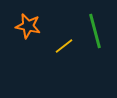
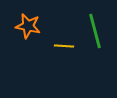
yellow line: rotated 42 degrees clockwise
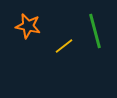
yellow line: rotated 42 degrees counterclockwise
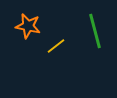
yellow line: moved 8 px left
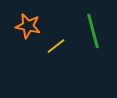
green line: moved 2 px left
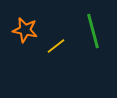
orange star: moved 3 px left, 4 px down
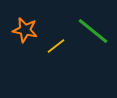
green line: rotated 36 degrees counterclockwise
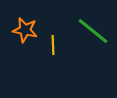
yellow line: moved 3 px left, 1 px up; rotated 54 degrees counterclockwise
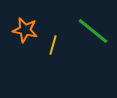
yellow line: rotated 18 degrees clockwise
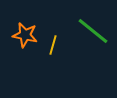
orange star: moved 5 px down
